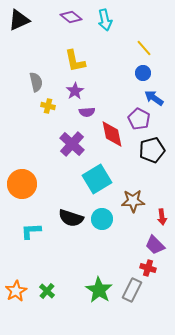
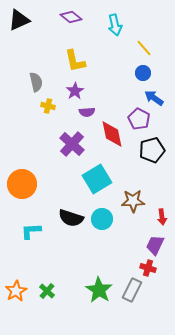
cyan arrow: moved 10 px right, 5 px down
purple trapezoid: rotated 70 degrees clockwise
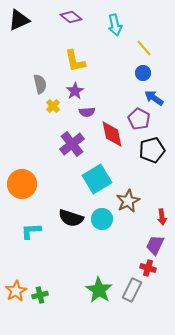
gray semicircle: moved 4 px right, 2 px down
yellow cross: moved 5 px right; rotated 32 degrees clockwise
purple cross: rotated 10 degrees clockwise
brown star: moved 5 px left; rotated 25 degrees counterclockwise
green cross: moved 7 px left, 4 px down; rotated 35 degrees clockwise
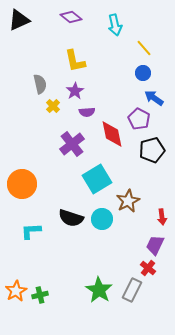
red cross: rotated 21 degrees clockwise
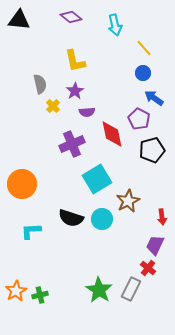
black triangle: rotated 30 degrees clockwise
purple cross: rotated 15 degrees clockwise
gray rectangle: moved 1 px left, 1 px up
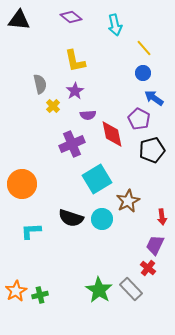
purple semicircle: moved 1 px right, 3 px down
gray rectangle: rotated 70 degrees counterclockwise
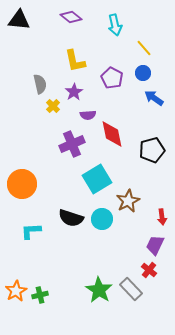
purple star: moved 1 px left, 1 px down
purple pentagon: moved 27 px left, 41 px up
red cross: moved 1 px right, 2 px down
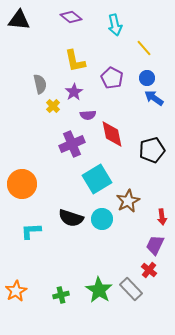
blue circle: moved 4 px right, 5 px down
green cross: moved 21 px right
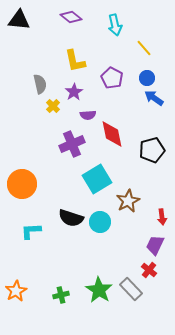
cyan circle: moved 2 px left, 3 px down
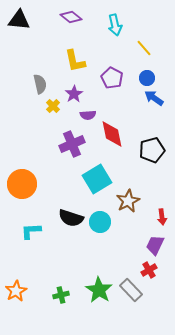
purple star: moved 2 px down
red cross: rotated 21 degrees clockwise
gray rectangle: moved 1 px down
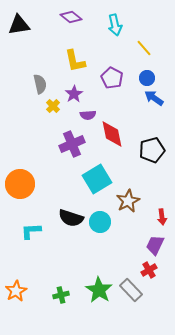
black triangle: moved 5 px down; rotated 15 degrees counterclockwise
orange circle: moved 2 px left
